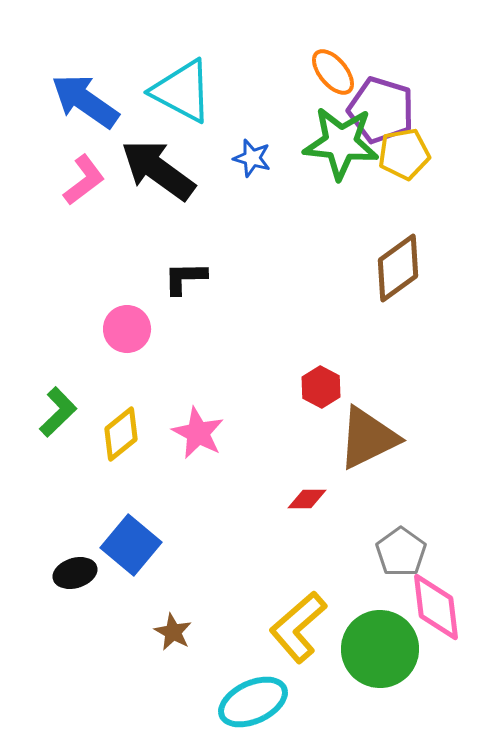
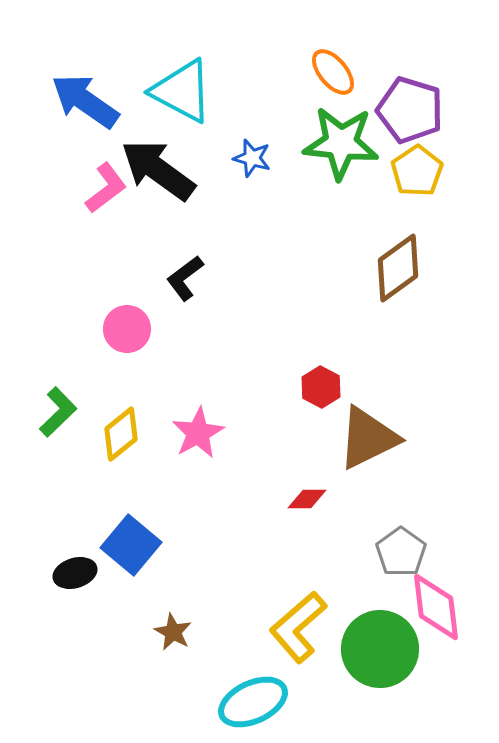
purple pentagon: moved 29 px right
yellow pentagon: moved 13 px right, 17 px down; rotated 24 degrees counterclockwise
pink L-shape: moved 22 px right, 8 px down
black L-shape: rotated 36 degrees counterclockwise
pink star: rotated 16 degrees clockwise
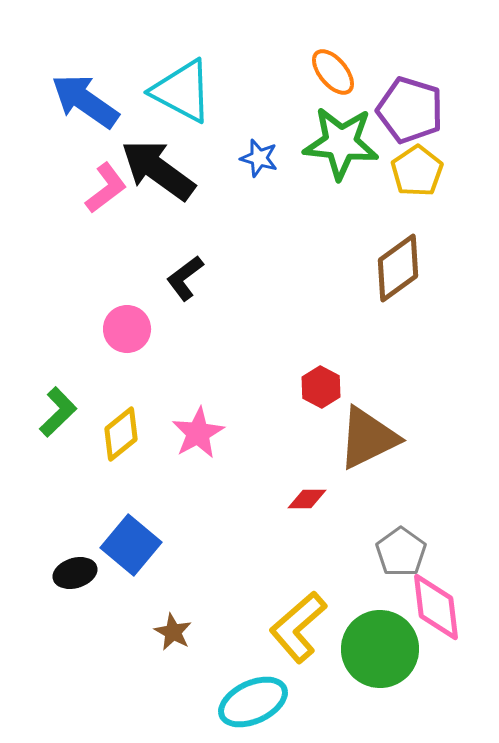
blue star: moved 7 px right
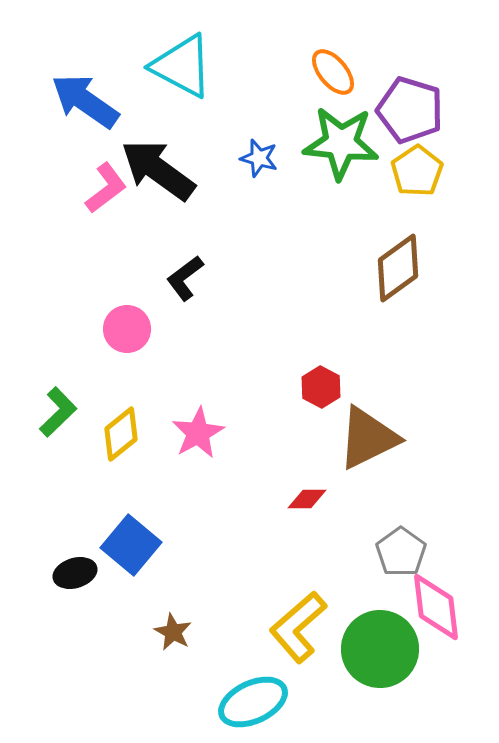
cyan triangle: moved 25 px up
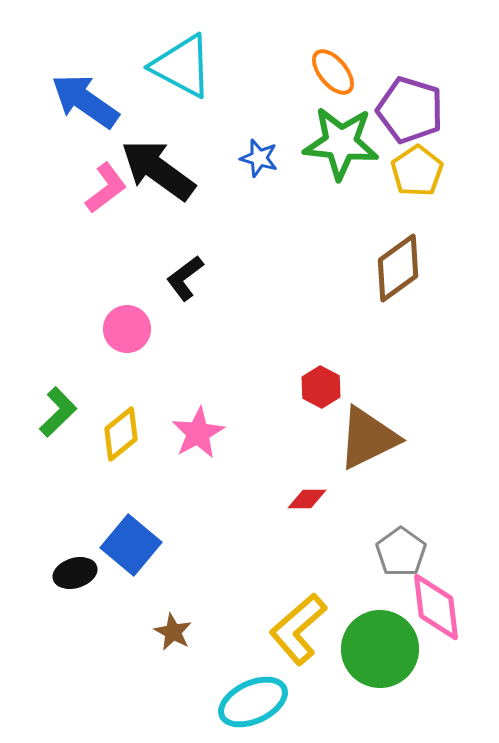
yellow L-shape: moved 2 px down
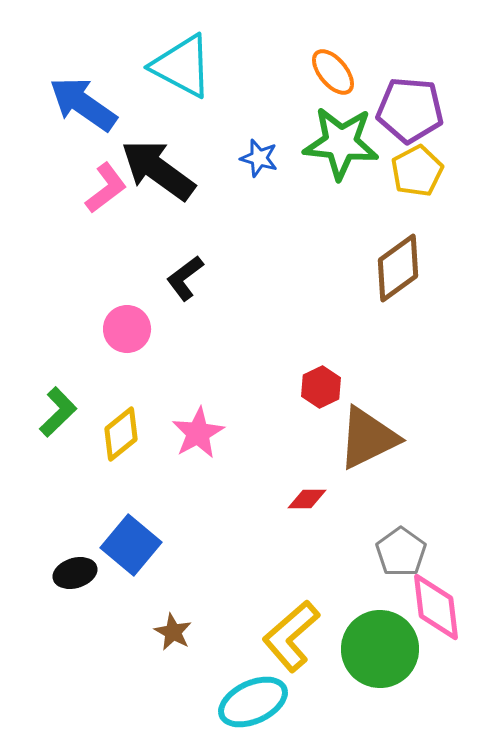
blue arrow: moved 2 px left, 3 px down
purple pentagon: rotated 12 degrees counterclockwise
yellow pentagon: rotated 6 degrees clockwise
red hexagon: rotated 6 degrees clockwise
yellow L-shape: moved 7 px left, 7 px down
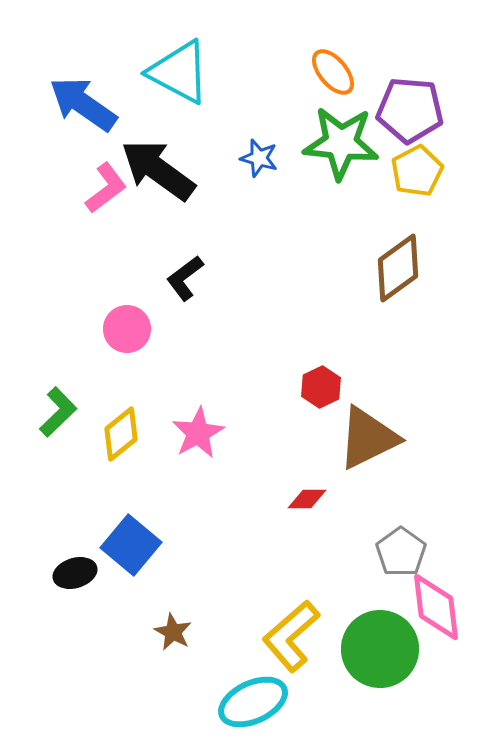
cyan triangle: moved 3 px left, 6 px down
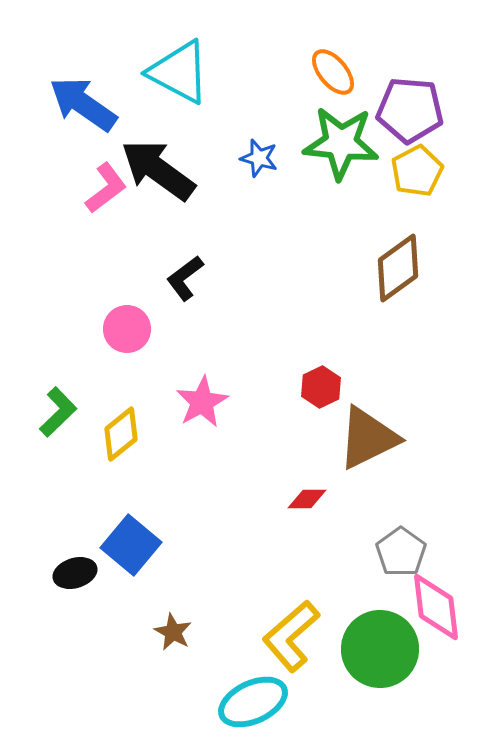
pink star: moved 4 px right, 31 px up
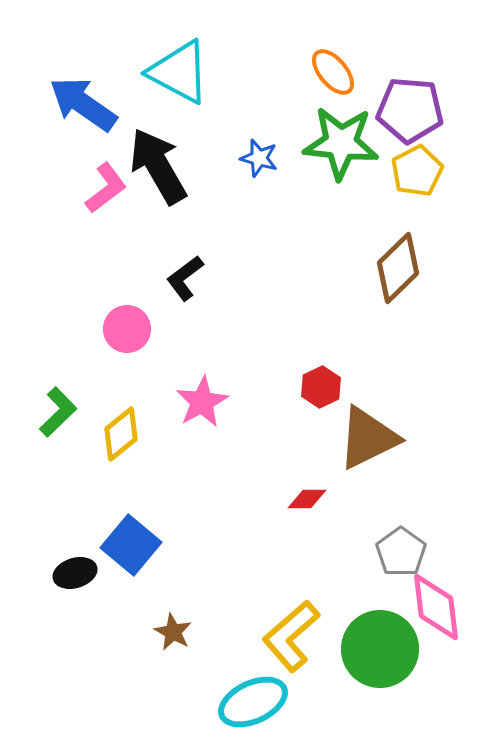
black arrow: moved 4 px up; rotated 24 degrees clockwise
brown diamond: rotated 8 degrees counterclockwise
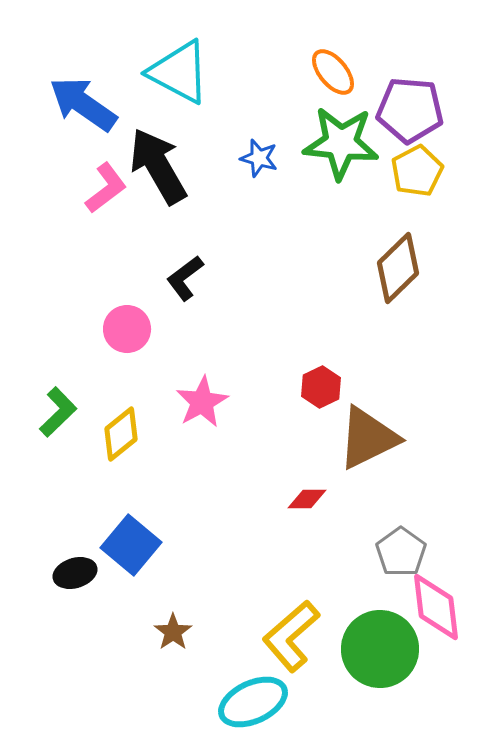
brown star: rotated 9 degrees clockwise
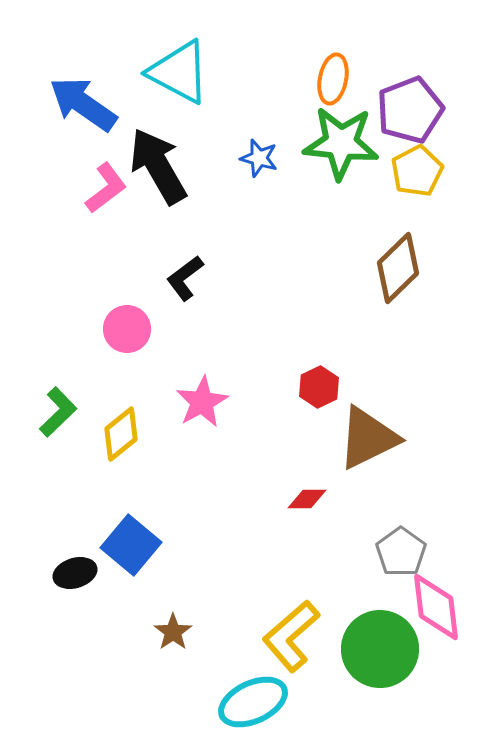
orange ellipse: moved 7 px down; rotated 51 degrees clockwise
purple pentagon: rotated 26 degrees counterclockwise
red hexagon: moved 2 px left
